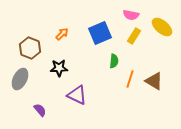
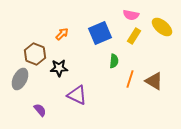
brown hexagon: moved 5 px right, 6 px down
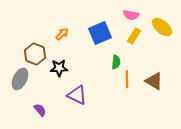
green semicircle: moved 2 px right, 1 px down
orange line: moved 3 px left; rotated 18 degrees counterclockwise
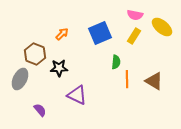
pink semicircle: moved 4 px right
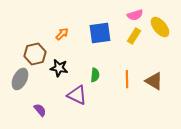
pink semicircle: rotated 28 degrees counterclockwise
yellow ellipse: moved 2 px left; rotated 10 degrees clockwise
blue square: rotated 15 degrees clockwise
brown hexagon: rotated 25 degrees clockwise
green semicircle: moved 21 px left, 13 px down
black star: rotated 12 degrees clockwise
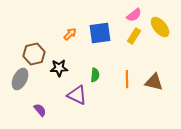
pink semicircle: moved 1 px left; rotated 21 degrees counterclockwise
orange arrow: moved 8 px right
brown hexagon: moved 1 px left
black star: rotated 12 degrees counterclockwise
brown triangle: moved 1 px down; rotated 18 degrees counterclockwise
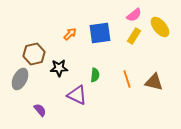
orange line: rotated 18 degrees counterclockwise
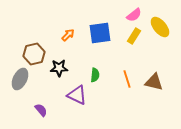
orange arrow: moved 2 px left, 1 px down
purple semicircle: moved 1 px right
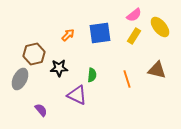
green semicircle: moved 3 px left
brown triangle: moved 3 px right, 12 px up
